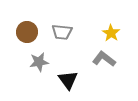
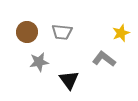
yellow star: moved 10 px right; rotated 18 degrees clockwise
black triangle: moved 1 px right
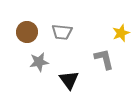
gray L-shape: rotated 40 degrees clockwise
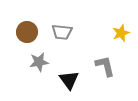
gray L-shape: moved 1 px right, 7 px down
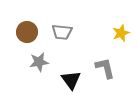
gray L-shape: moved 2 px down
black triangle: moved 2 px right
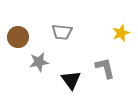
brown circle: moved 9 px left, 5 px down
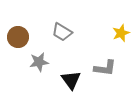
gray trapezoid: rotated 25 degrees clockwise
gray L-shape: rotated 110 degrees clockwise
